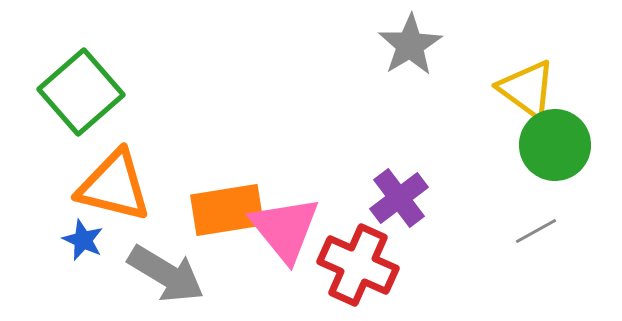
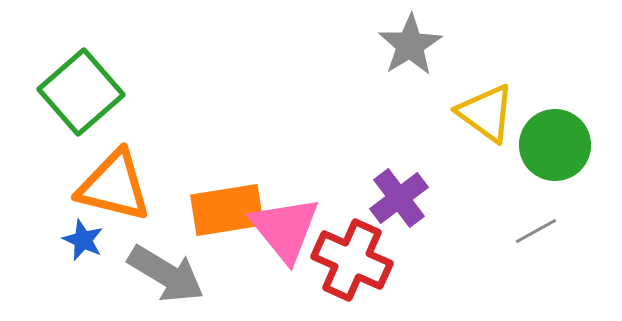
yellow triangle: moved 41 px left, 24 px down
red cross: moved 6 px left, 5 px up
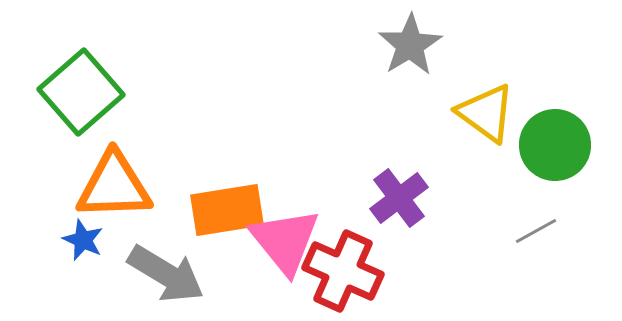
orange triangle: rotated 16 degrees counterclockwise
pink triangle: moved 12 px down
red cross: moved 9 px left, 11 px down
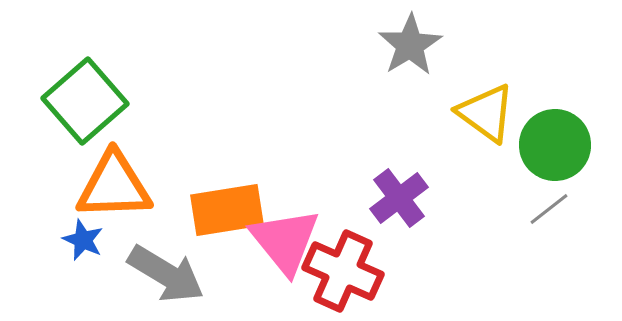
green square: moved 4 px right, 9 px down
gray line: moved 13 px right, 22 px up; rotated 9 degrees counterclockwise
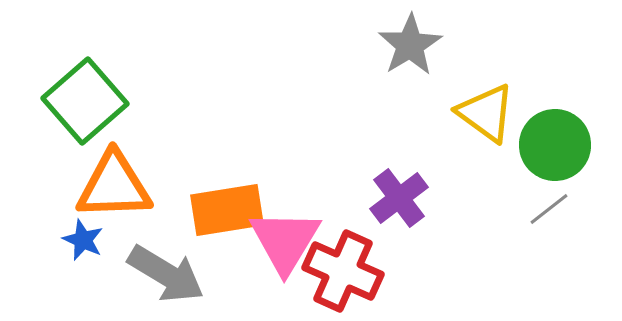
pink triangle: rotated 10 degrees clockwise
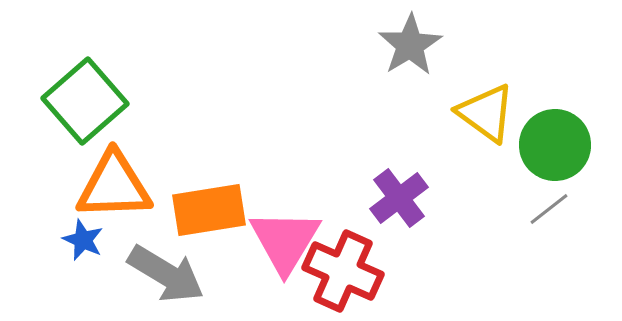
orange rectangle: moved 18 px left
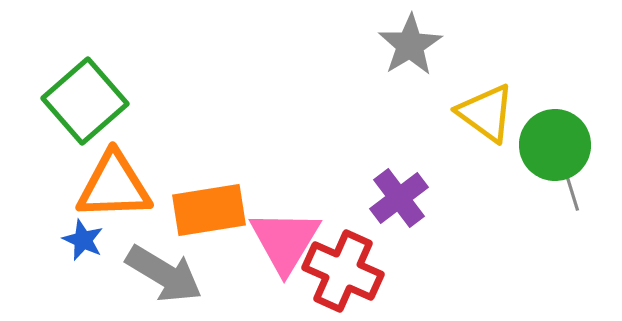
gray line: moved 22 px right, 20 px up; rotated 69 degrees counterclockwise
gray arrow: moved 2 px left
